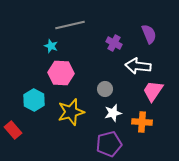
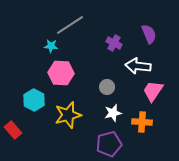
gray line: rotated 20 degrees counterclockwise
cyan star: rotated 16 degrees counterclockwise
gray circle: moved 2 px right, 2 px up
yellow star: moved 3 px left, 3 px down
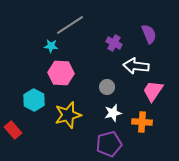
white arrow: moved 2 px left
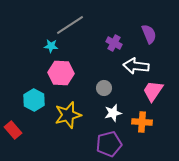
gray circle: moved 3 px left, 1 px down
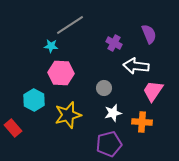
red rectangle: moved 2 px up
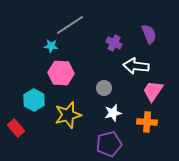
orange cross: moved 5 px right
red rectangle: moved 3 px right
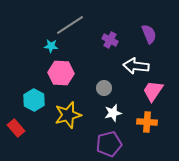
purple cross: moved 4 px left, 3 px up
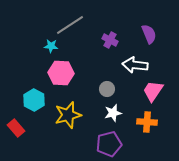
white arrow: moved 1 px left, 1 px up
gray circle: moved 3 px right, 1 px down
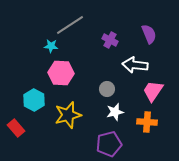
white star: moved 2 px right, 1 px up
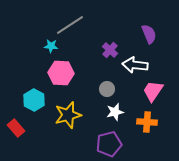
purple cross: moved 10 px down; rotated 14 degrees clockwise
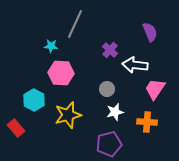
gray line: moved 5 px right, 1 px up; rotated 32 degrees counterclockwise
purple semicircle: moved 1 px right, 2 px up
pink trapezoid: moved 2 px right, 2 px up
